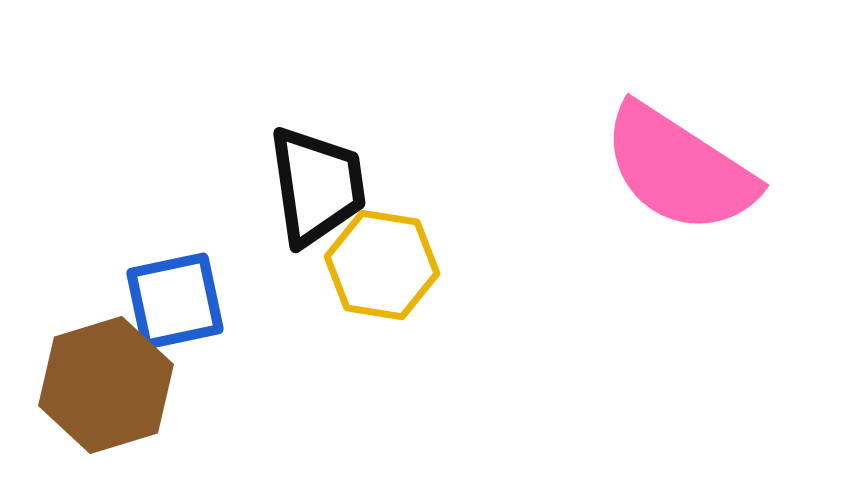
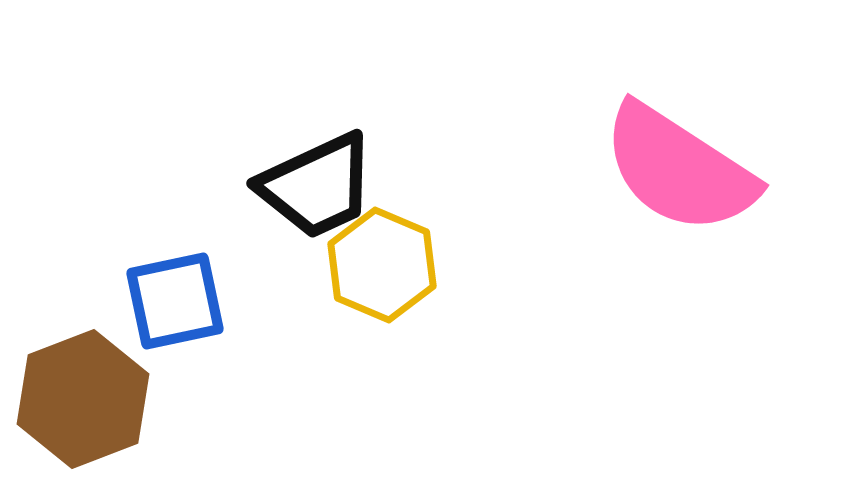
black trapezoid: rotated 73 degrees clockwise
yellow hexagon: rotated 14 degrees clockwise
brown hexagon: moved 23 px left, 14 px down; rotated 4 degrees counterclockwise
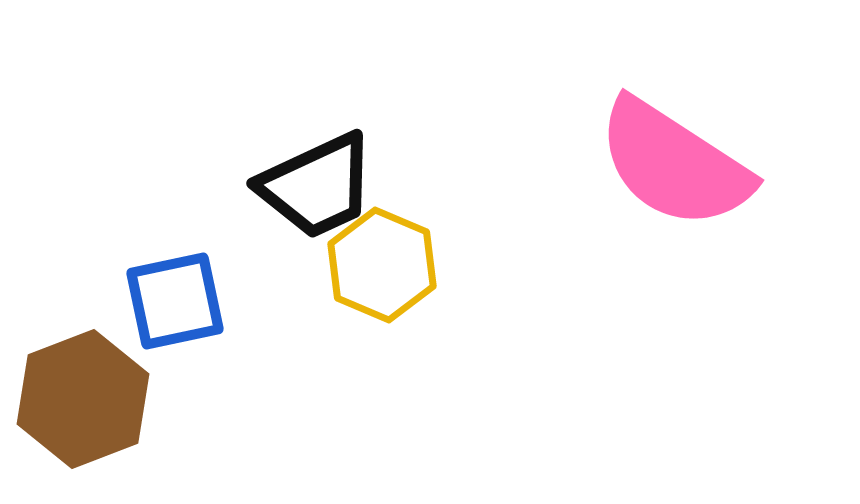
pink semicircle: moved 5 px left, 5 px up
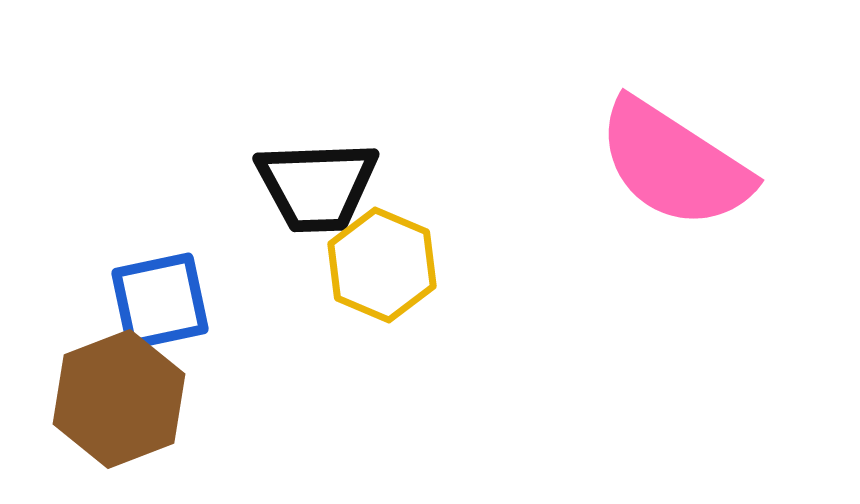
black trapezoid: rotated 23 degrees clockwise
blue square: moved 15 px left
brown hexagon: moved 36 px right
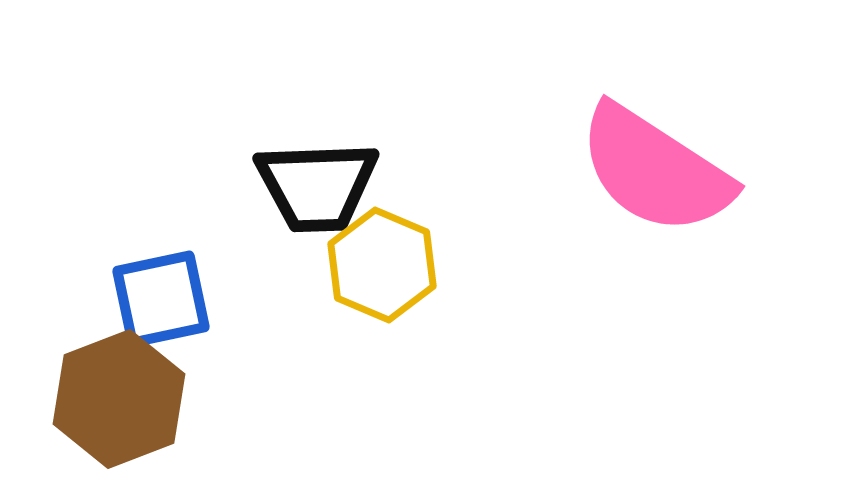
pink semicircle: moved 19 px left, 6 px down
blue square: moved 1 px right, 2 px up
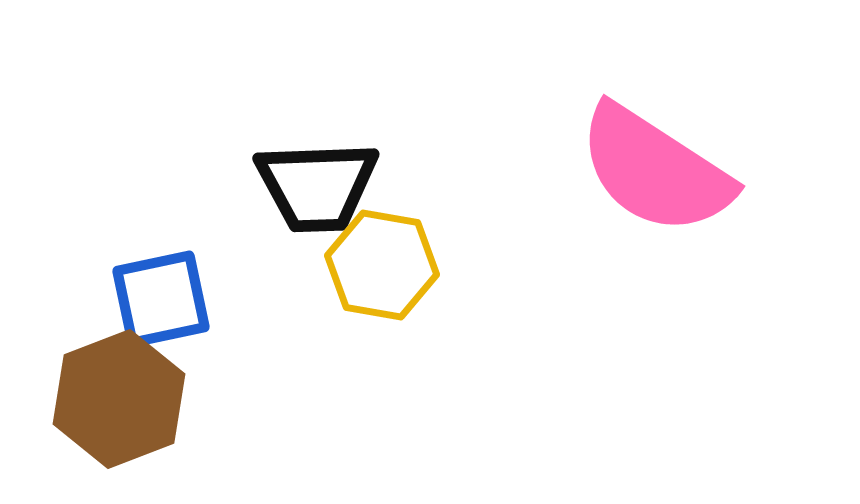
yellow hexagon: rotated 13 degrees counterclockwise
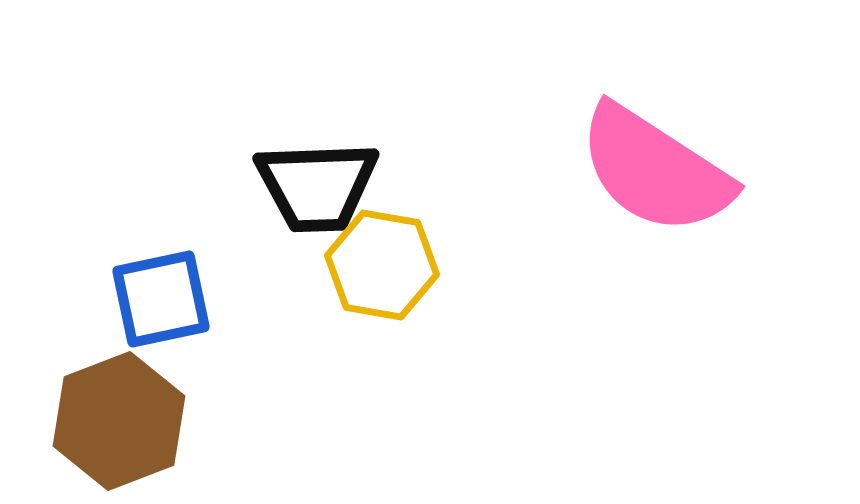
brown hexagon: moved 22 px down
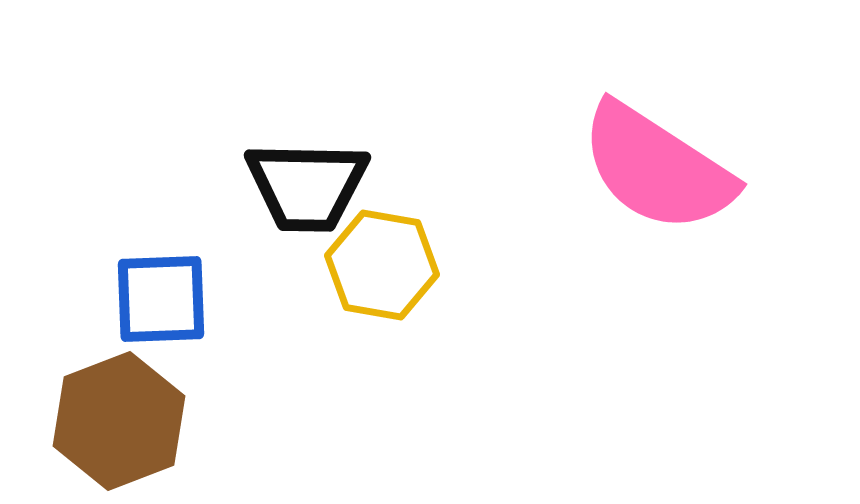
pink semicircle: moved 2 px right, 2 px up
black trapezoid: moved 10 px left; rotated 3 degrees clockwise
blue square: rotated 10 degrees clockwise
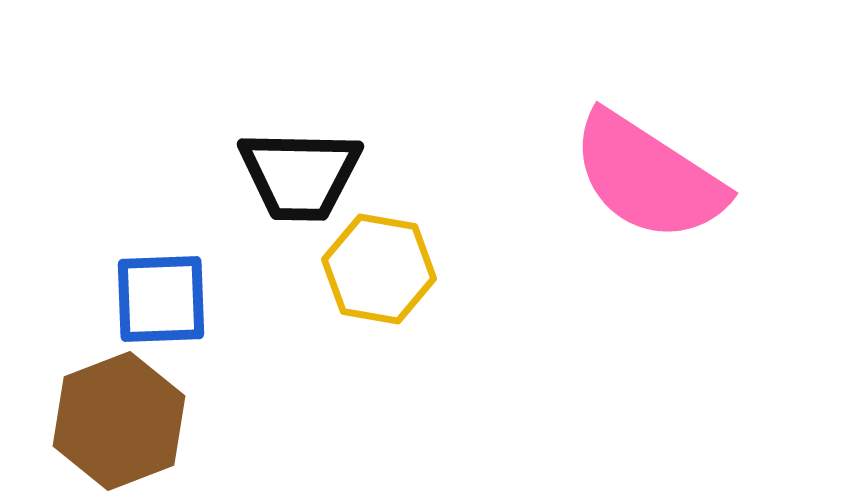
pink semicircle: moved 9 px left, 9 px down
black trapezoid: moved 7 px left, 11 px up
yellow hexagon: moved 3 px left, 4 px down
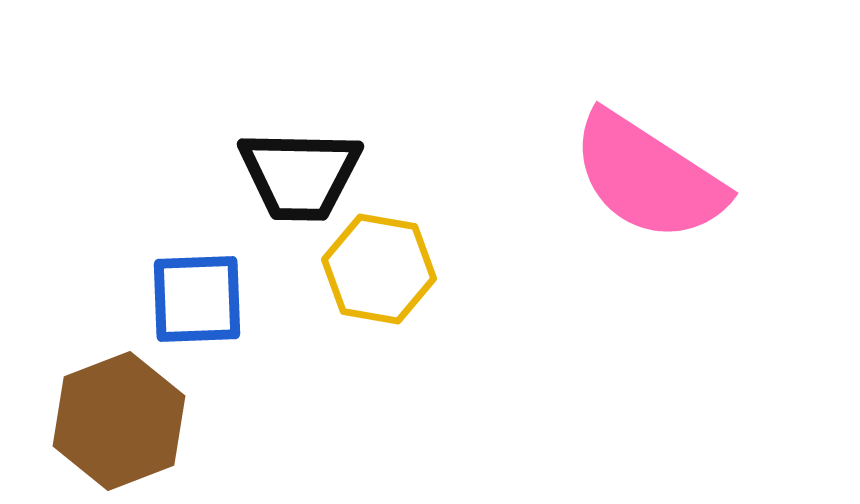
blue square: moved 36 px right
